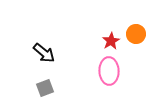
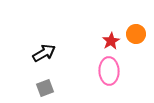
black arrow: rotated 70 degrees counterclockwise
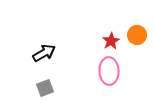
orange circle: moved 1 px right, 1 px down
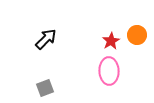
black arrow: moved 2 px right, 14 px up; rotated 15 degrees counterclockwise
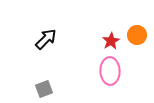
pink ellipse: moved 1 px right
gray square: moved 1 px left, 1 px down
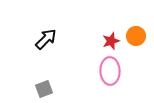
orange circle: moved 1 px left, 1 px down
red star: rotated 12 degrees clockwise
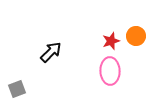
black arrow: moved 5 px right, 13 px down
gray square: moved 27 px left
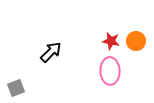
orange circle: moved 5 px down
red star: rotated 30 degrees clockwise
gray square: moved 1 px left, 1 px up
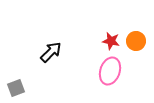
pink ellipse: rotated 20 degrees clockwise
